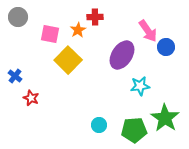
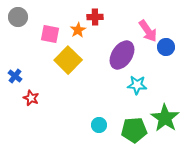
cyan star: moved 3 px left, 1 px up; rotated 12 degrees clockwise
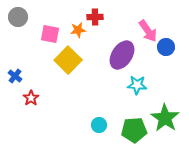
orange star: rotated 21 degrees clockwise
red star: rotated 14 degrees clockwise
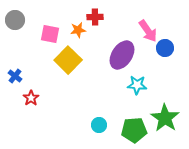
gray circle: moved 3 px left, 3 px down
blue circle: moved 1 px left, 1 px down
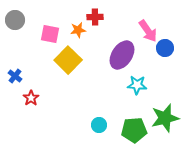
green star: rotated 24 degrees clockwise
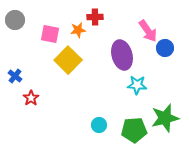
purple ellipse: rotated 48 degrees counterclockwise
